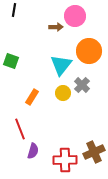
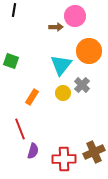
red cross: moved 1 px left, 1 px up
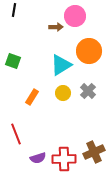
green square: moved 2 px right
cyan triangle: rotated 20 degrees clockwise
gray cross: moved 6 px right, 6 px down
red line: moved 4 px left, 5 px down
purple semicircle: moved 5 px right, 7 px down; rotated 56 degrees clockwise
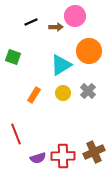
black line: moved 17 px right, 12 px down; rotated 56 degrees clockwise
green square: moved 4 px up
orange rectangle: moved 2 px right, 2 px up
red cross: moved 1 px left, 3 px up
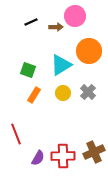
green square: moved 15 px right, 13 px down
gray cross: moved 1 px down
purple semicircle: rotated 42 degrees counterclockwise
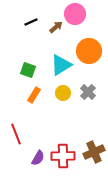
pink circle: moved 2 px up
brown arrow: rotated 40 degrees counterclockwise
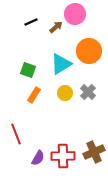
cyan triangle: moved 1 px up
yellow circle: moved 2 px right
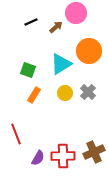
pink circle: moved 1 px right, 1 px up
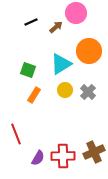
yellow circle: moved 3 px up
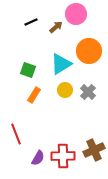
pink circle: moved 1 px down
brown cross: moved 2 px up
